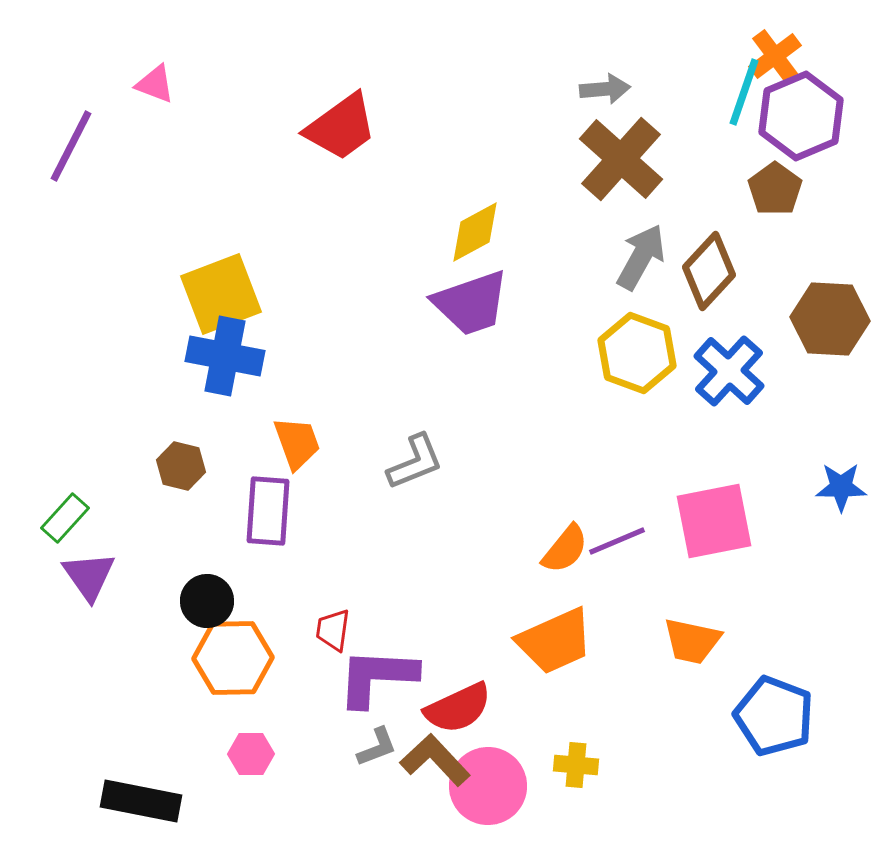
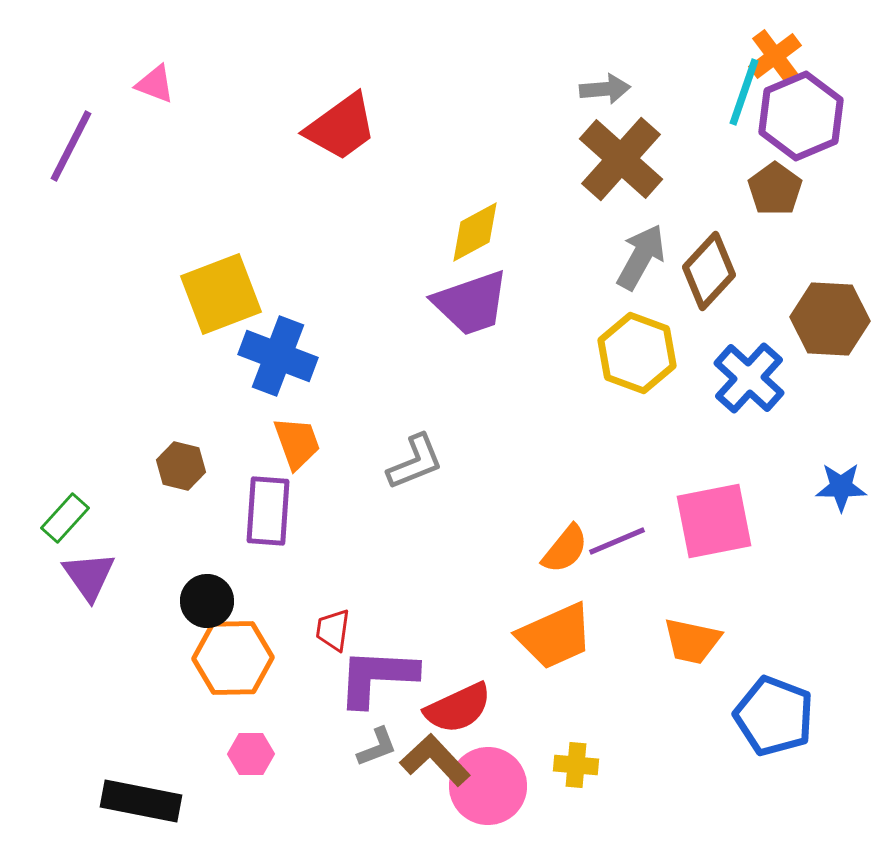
blue cross at (225, 356): moved 53 px right; rotated 10 degrees clockwise
blue cross at (729, 371): moved 20 px right, 7 px down
orange trapezoid at (555, 641): moved 5 px up
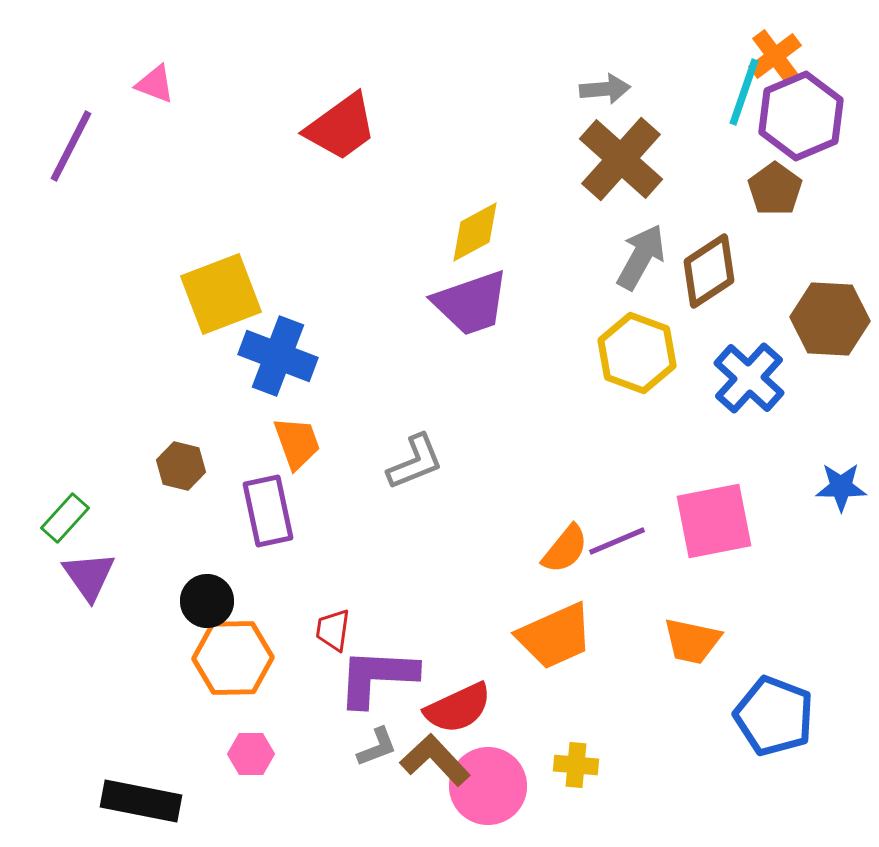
brown diamond at (709, 271): rotated 14 degrees clockwise
purple rectangle at (268, 511): rotated 16 degrees counterclockwise
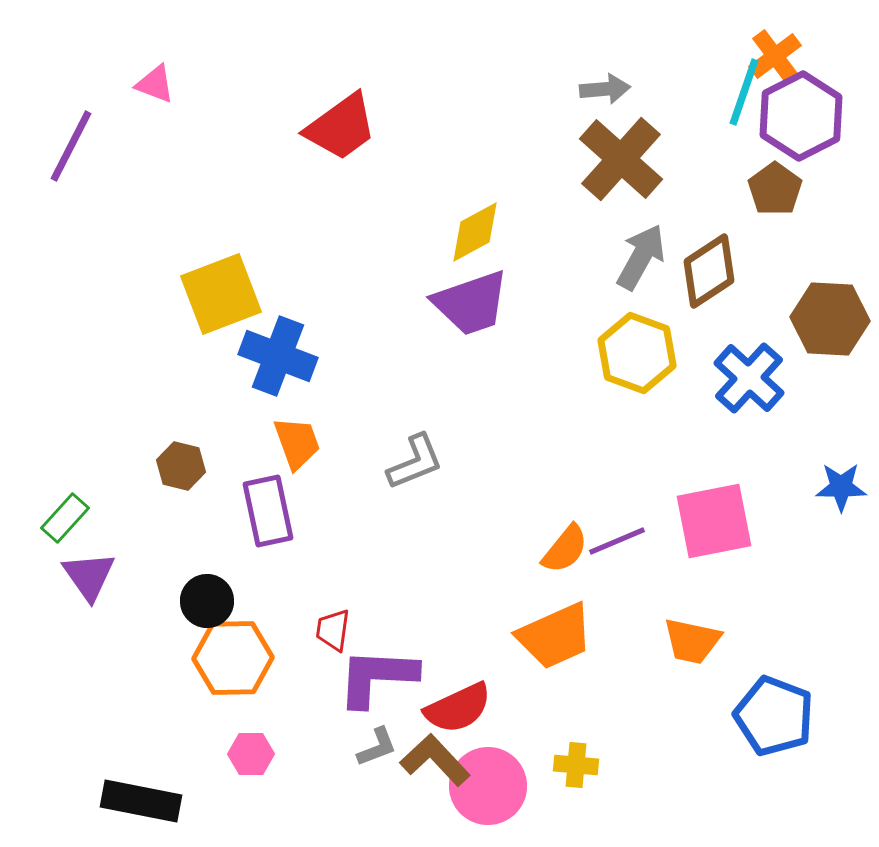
purple hexagon at (801, 116): rotated 4 degrees counterclockwise
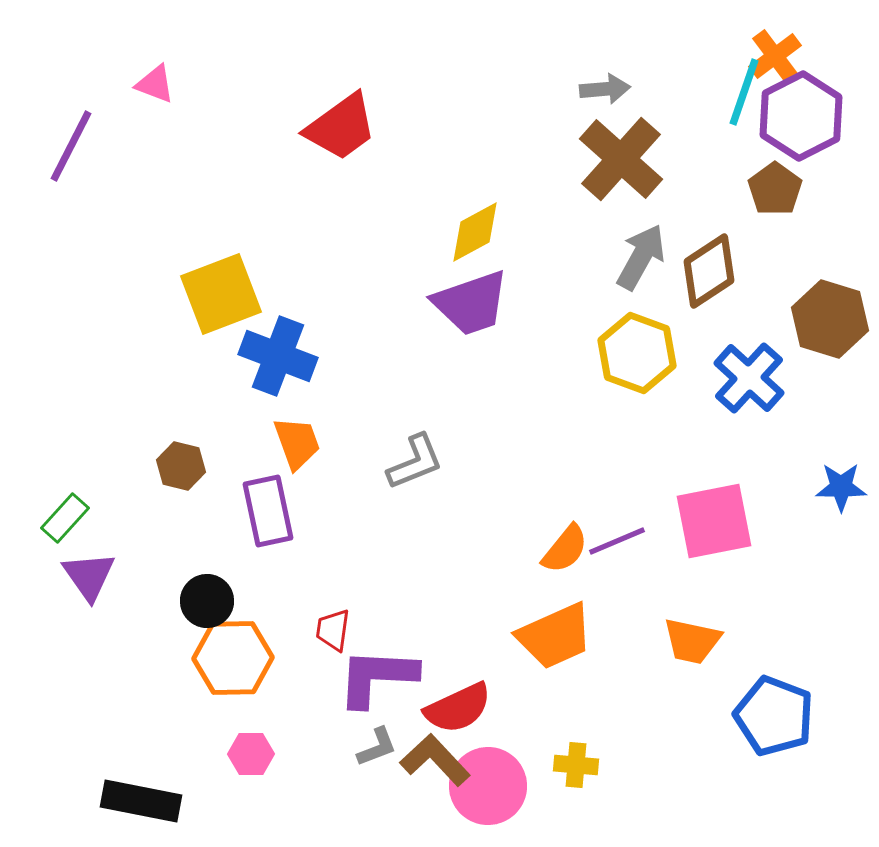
brown hexagon at (830, 319): rotated 14 degrees clockwise
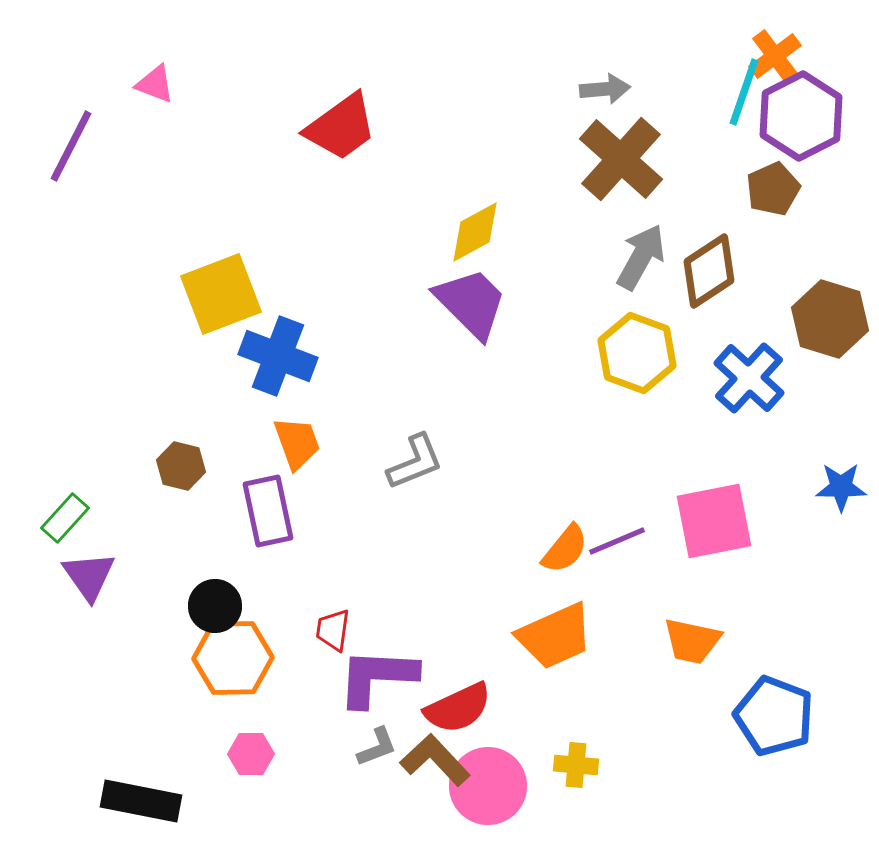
brown pentagon at (775, 189): moved 2 px left; rotated 12 degrees clockwise
purple trapezoid at (471, 303): rotated 116 degrees counterclockwise
black circle at (207, 601): moved 8 px right, 5 px down
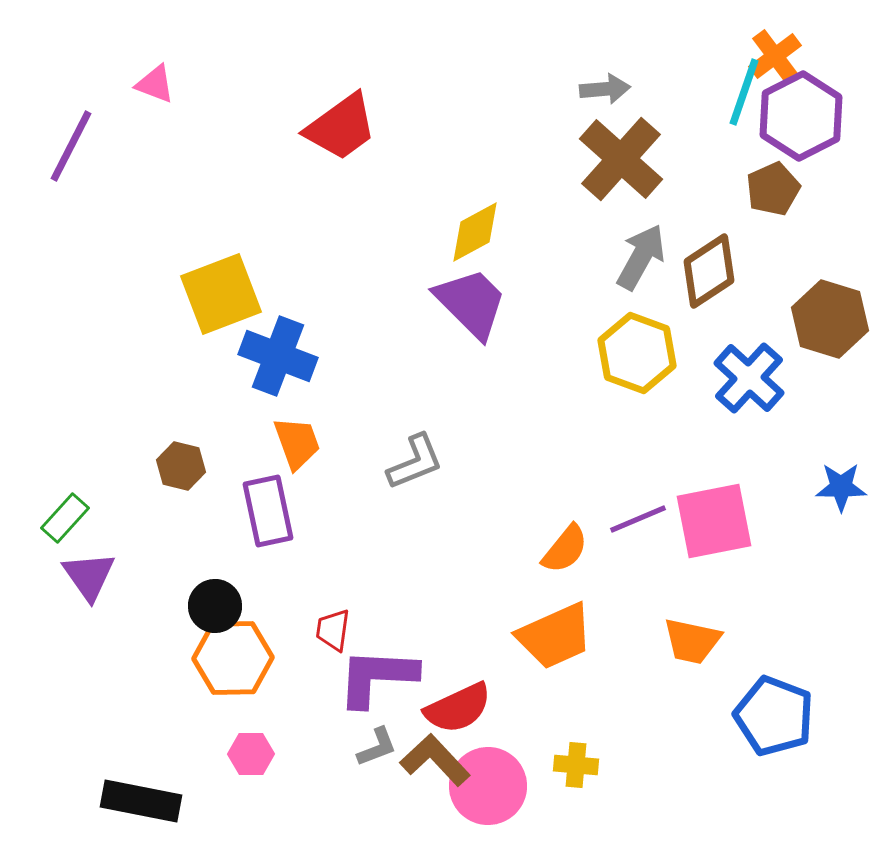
purple line at (617, 541): moved 21 px right, 22 px up
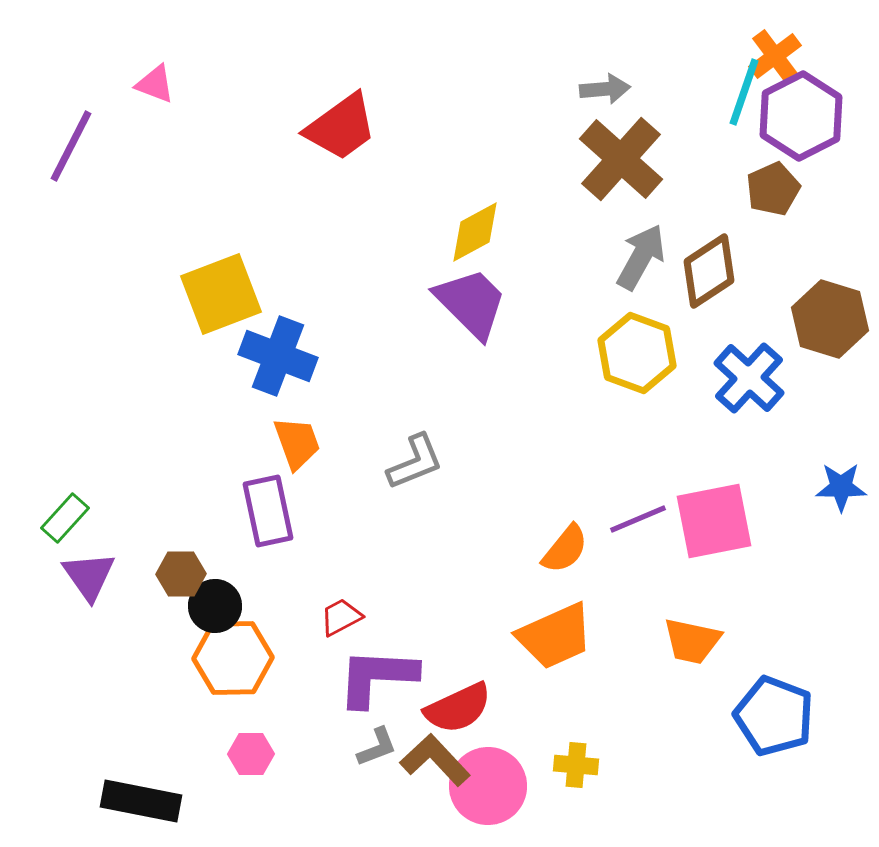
brown hexagon at (181, 466): moved 108 px down; rotated 15 degrees counterclockwise
red trapezoid at (333, 630): moved 8 px right, 13 px up; rotated 54 degrees clockwise
